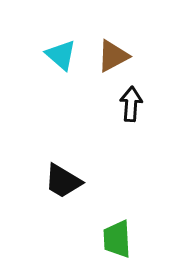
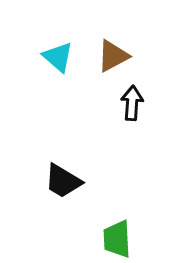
cyan triangle: moved 3 px left, 2 px down
black arrow: moved 1 px right, 1 px up
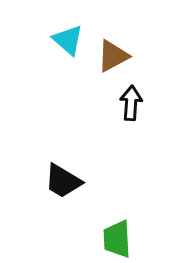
cyan triangle: moved 10 px right, 17 px up
black arrow: moved 1 px left
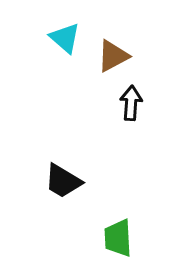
cyan triangle: moved 3 px left, 2 px up
green trapezoid: moved 1 px right, 1 px up
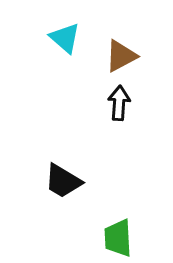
brown triangle: moved 8 px right
black arrow: moved 12 px left
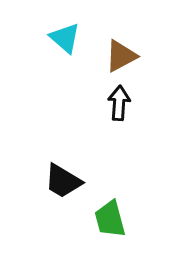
green trapezoid: moved 8 px left, 19 px up; rotated 12 degrees counterclockwise
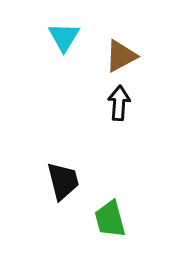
cyan triangle: moved 1 px left, 1 px up; rotated 20 degrees clockwise
black trapezoid: rotated 135 degrees counterclockwise
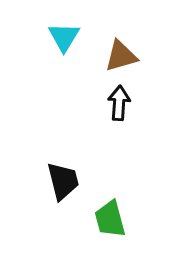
brown triangle: rotated 12 degrees clockwise
